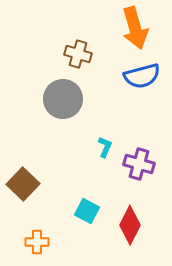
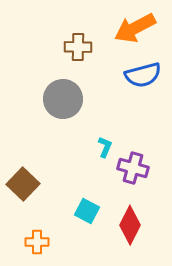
orange arrow: rotated 78 degrees clockwise
brown cross: moved 7 px up; rotated 16 degrees counterclockwise
blue semicircle: moved 1 px right, 1 px up
purple cross: moved 6 px left, 4 px down
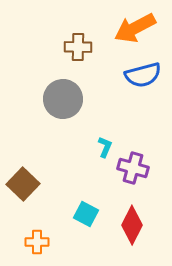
cyan square: moved 1 px left, 3 px down
red diamond: moved 2 px right
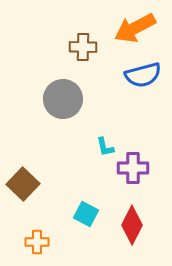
brown cross: moved 5 px right
cyan L-shape: rotated 145 degrees clockwise
purple cross: rotated 16 degrees counterclockwise
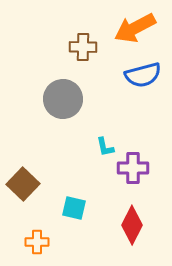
cyan square: moved 12 px left, 6 px up; rotated 15 degrees counterclockwise
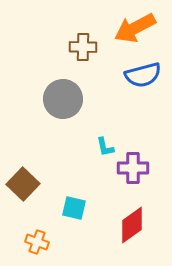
red diamond: rotated 27 degrees clockwise
orange cross: rotated 20 degrees clockwise
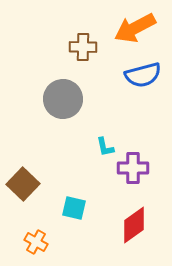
red diamond: moved 2 px right
orange cross: moved 1 px left; rotated 10 degrees clockwise
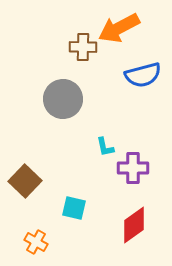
orange arrow: moved 16 px left
brown square: moved 2 px right, 3 px up
